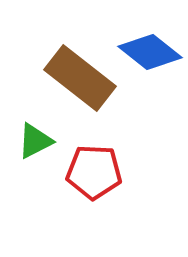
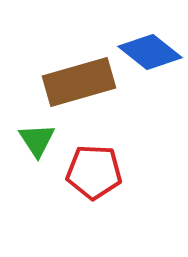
brown rectangle: moved 1 px left, 4 px down; rotated 54 degrees counterclockwise
green triangle: moved 2 px right, 1 px up; rotated 36 degrees counterclockwise
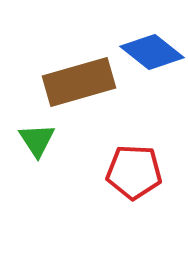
blue diamond: moved 2 px right
red pentagon: moved 40 px right
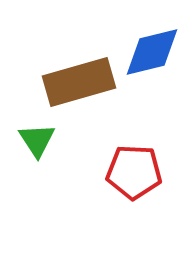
blue diamond: rotated 52 degrees counterclockwise
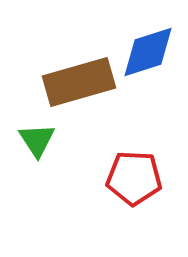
blue diamond: moved 4 px left; rotated 4 degrees counterclockwise
red pentagon: moved 6 px down
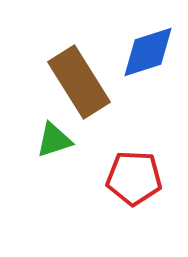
brown rectangle: rotated 74 degrees clockwise
green triangle: moved 17 px right; rotated 45 degrees clockwise
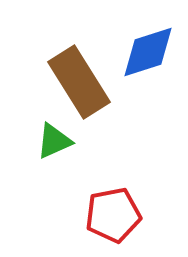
green triangle: moved 1 px down; rotated 6 degrees counterclockwise
red pentagon: moved 21 px left, 37 px down; rotated 14 degrees counterclockwise
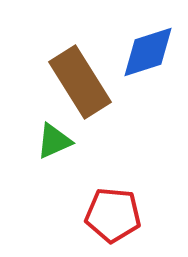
brown rectangle: moved 1 px right
red pentagon: rotated 16 degrees clockwise
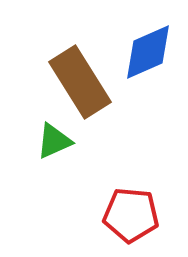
blue diamond: rotated 6 degrees counterclockwise
red pentagon: moved 18 px right
